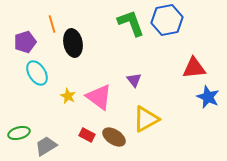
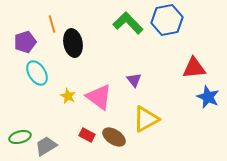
green L-shape: moved 3 px left; rotated 24 degrees counterclockwise
green ellipse: moved 1 px right, 4 px down
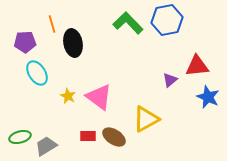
purple pentagon: rotated 15 degrees clockwise
red triangle: moved 3 px right, 2 px up
purple triangle: moved 36 px right; rotated 28 degrees clockwise
red rectangle: moved 1 px right, 1 px down; rotated 28 degrees counterclockwise
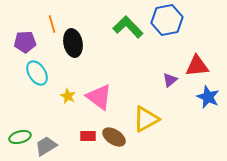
green L-shape: moved 4 px down
